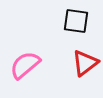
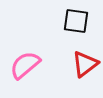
red triangle: moved 1 px down
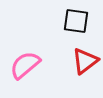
red triangle: moved 3 px up
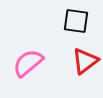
pink semicircle: moved 3 px right, 2 px up
